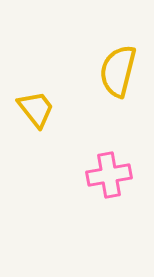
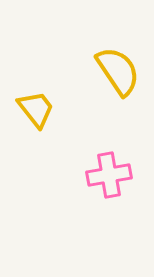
yellow semicircle: rotated 132 degrees clockwise
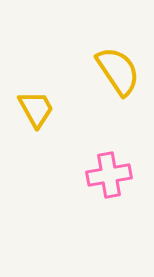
yellow trapezoid: rotated 9 degrees clockwise
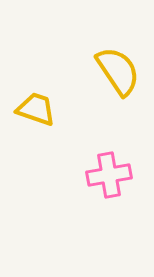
yellow trapezoid: rotated 42 degrees counterclockwise
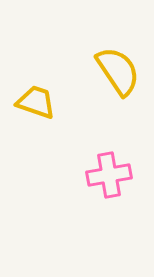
yellow trapezoid: moved 7 px up
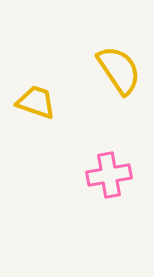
yellow semicircle: moved 1 px right, 1 px up
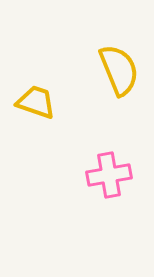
yellow semicircle: rotated 12 degrees clockwise
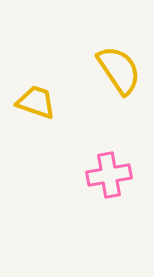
yellow semicircle: rotated 12 degrees counterclockwise
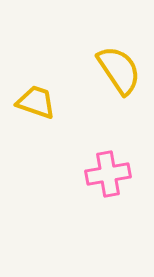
pink cross: moved 1 px left, 1 px up
